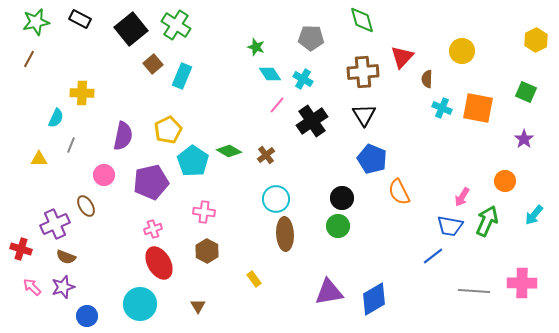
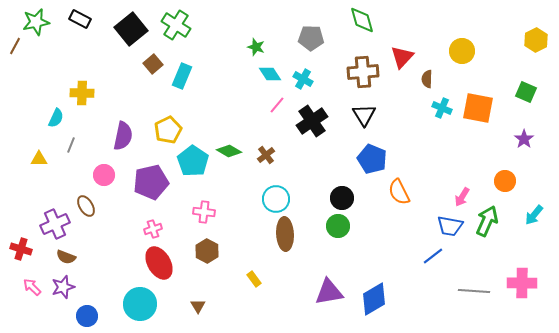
brown line at (29, 59): moved 14 px left, 13 px up
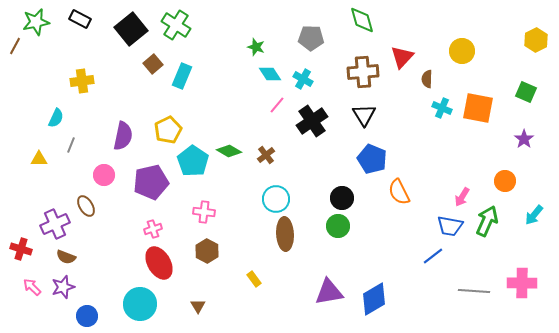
yellow cross at (82, 93): moved 12 px up; rotated 10 degrees counterclockwise
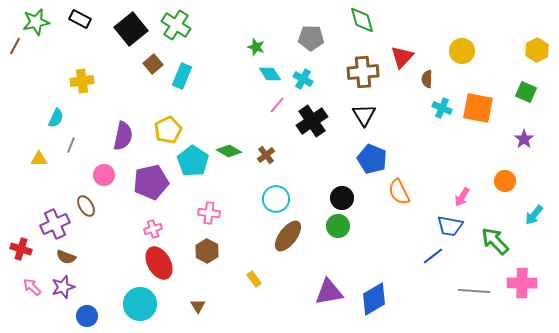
yellow hexagon at (536, 40): moved 1 px right, 10 px down
pink cross at (204, 212): moved 5 px right, 1 px down
green arrow at (487, 221): moved 8 px right, 20 px down; rotated 68 degrees counterclockwise
brown ellipse at (285, 234): moved 3 px right, 2 px down; rotated 40 degrees clockwise
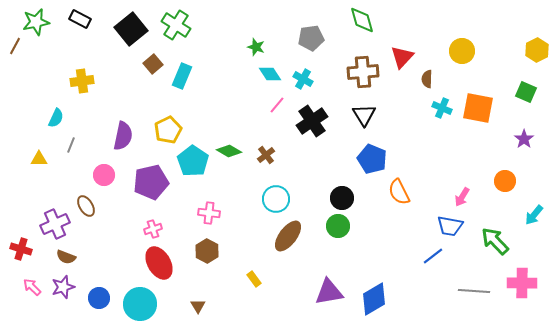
gray pentagon at (311, 38): rotated 10 degrees counterclockwise
blue circle at (87, 316): moved 12 px right, 18 px up
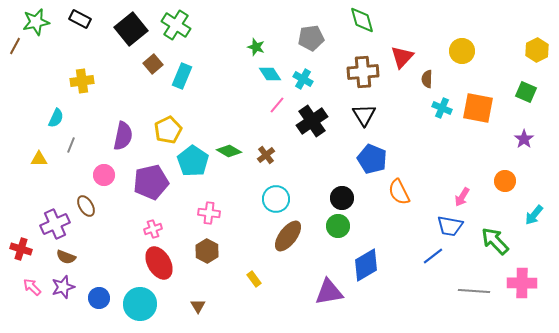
blue diamond at (374, 299): moved 8 px left, 34 px up
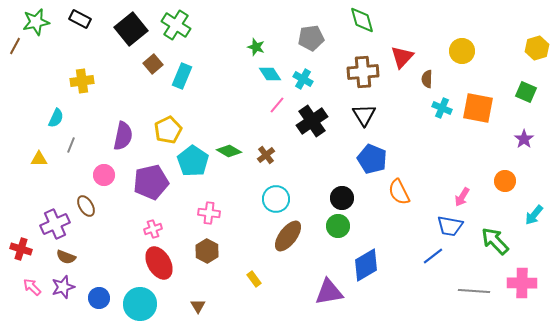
yellow hexagon at (537, 50): moved 2 px up; rotated 10 degrees clockwise
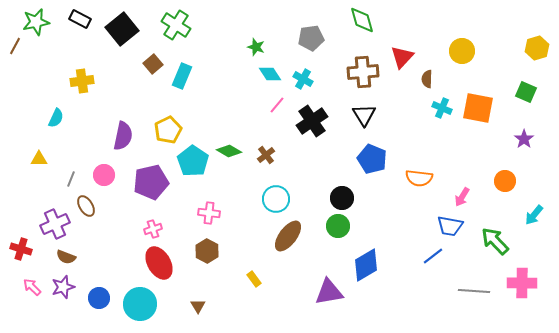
black square at (131, 29): moved 9 px left
gray line at (71, 145): moved 34 px down
orange semicircle at (399, 192): moved 20 px right, 14 px up; rotated 56 degrees counterclockwise
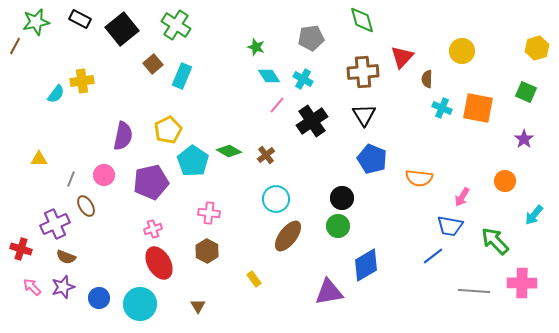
cyan diamond at (270, 74): moved 1 px left, 2 px down
cyan semicircle at (56, 118): moved 24 px up; rotated 12 degrees clockwise
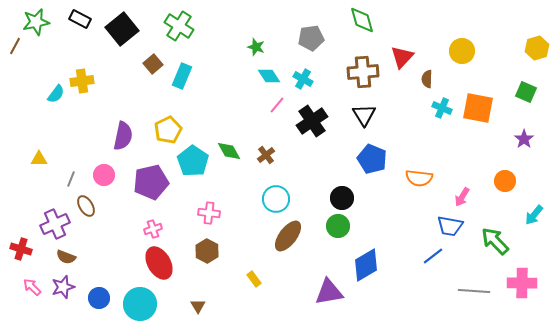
green cross at (176, 25): moved 3 px right, 1 px down
green diamond at (229, 151): rotated 30 degrees clockwise
